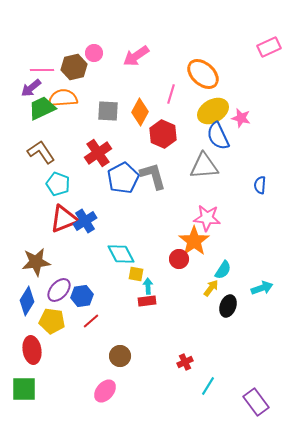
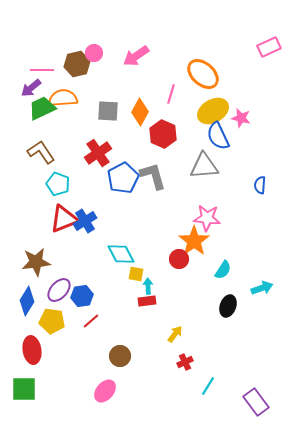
brown hexagon at (74, 67): moved 3 px right, 3 px up
yellow arrow at (211, 288): moved 36 px left, 46 px down
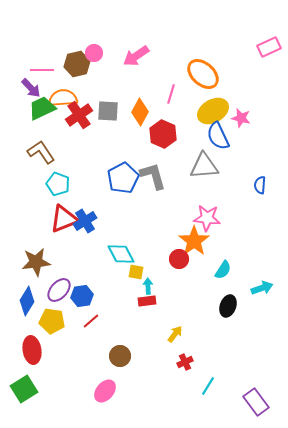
purple arrow at (31, 88): rotated 95 degrees counterclockwise
red cross at (98, 153): moved 19 px left, 38 px up
yellow square at (136, 274): moved 2 px up
green square at (24, 389): rotated 32 degrees counterclockwise
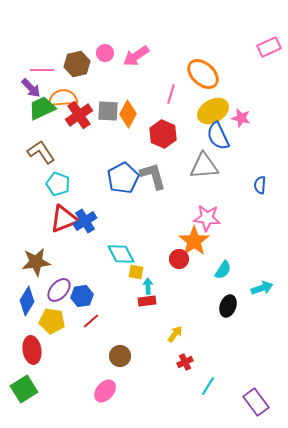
pink circle at (94, 53): moved 11 px right
orange diamond at (140, 112): moved 12 px left, 2 px down
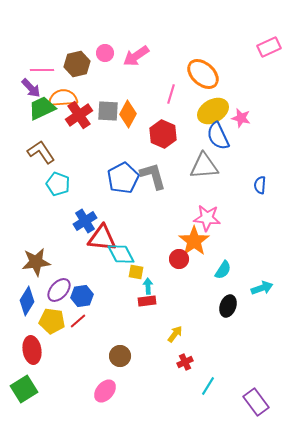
red triangle at (64, 219): moved 38 px right, 19 px down; rotated 28 degrees clockwise
red line at (91, 321): moved 13 px left
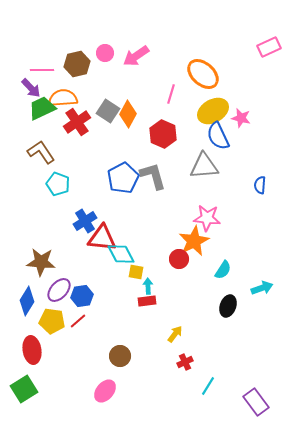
gray square at (108, 111): rotated 30 degrees clockwise
red cross at (79, 115): moved 2 px left, 7 px down
orange star at (194, 241): rotated 8 degrees clockwise
brown star at (36, 262): moved 5 px right; rotated 12 degrees clockwise
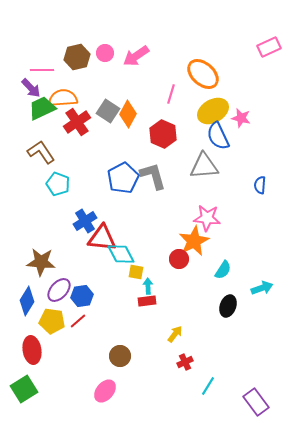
brown hexagon at (77, 64): moved 7 px up
